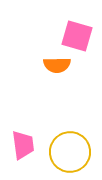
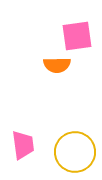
pink square: rotated 24 degrees counterclockwise
yellow circle: moved 5 px right
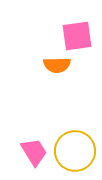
pink trapezoid: moved 11 px right, 7 px down; rotated 24 degrees counterclockwise
yellow circle: moved 1 px up
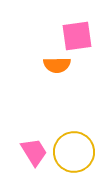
yellow circle: moved 1 px left, 1 px down
